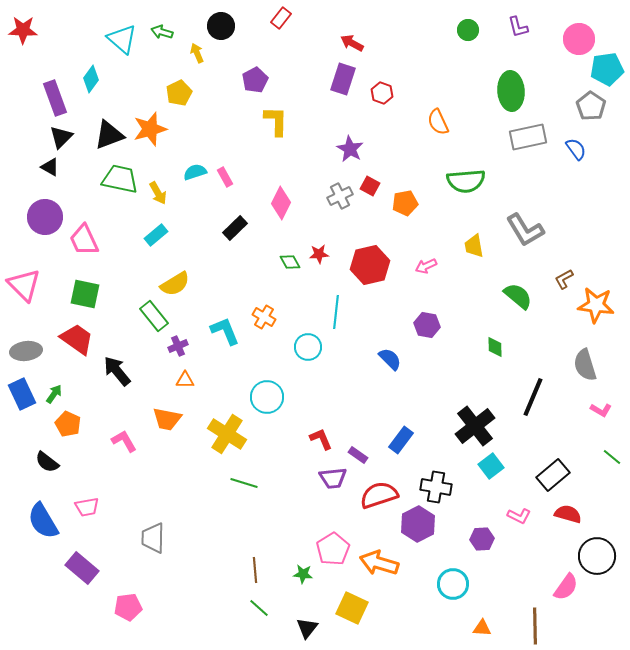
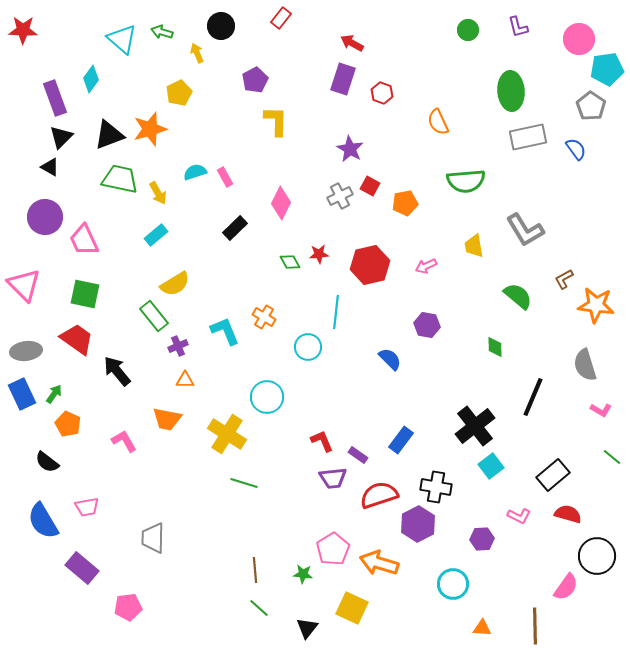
red L-shape at (321, 439): moved 1 px right, 2 px down
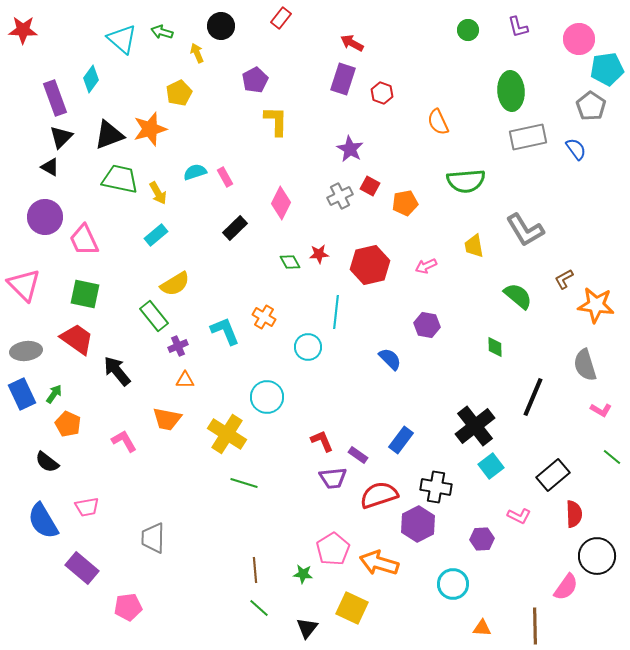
red semicircle at (568, 514): moved 6 px right; rotated 72 degrees clockwise
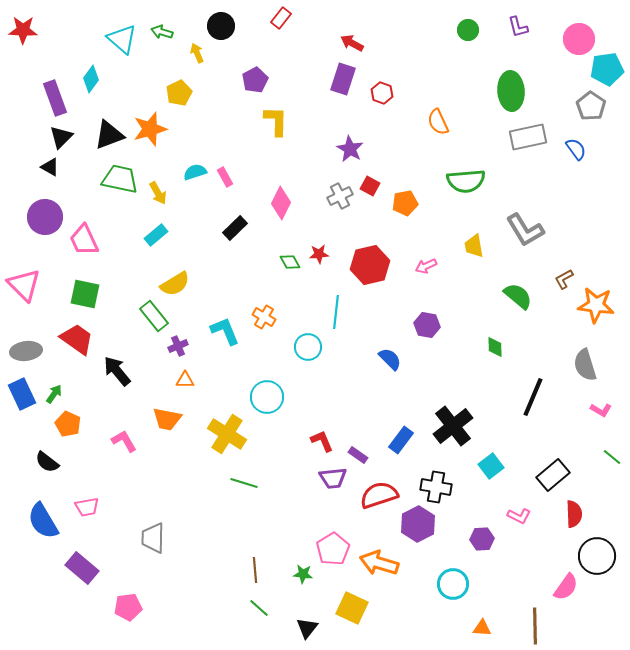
black cross at (475, 426): moved 22 px left
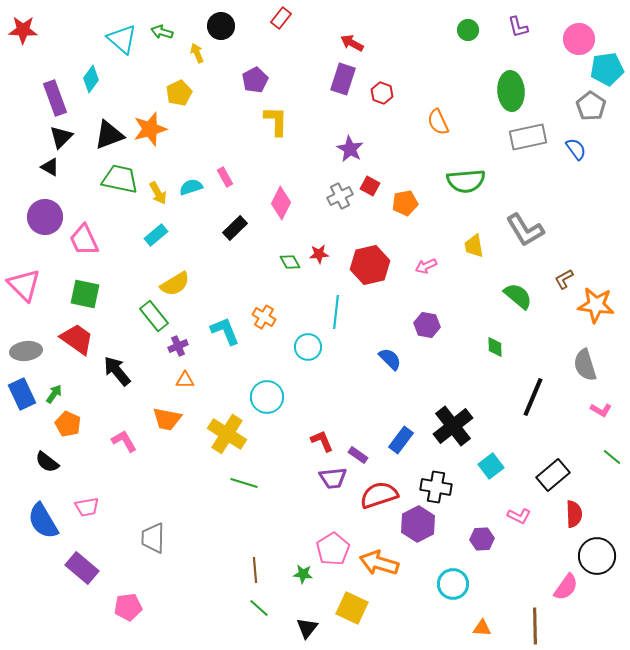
cyan semicircle at (195, 172): moved 4 px left, 15 px down
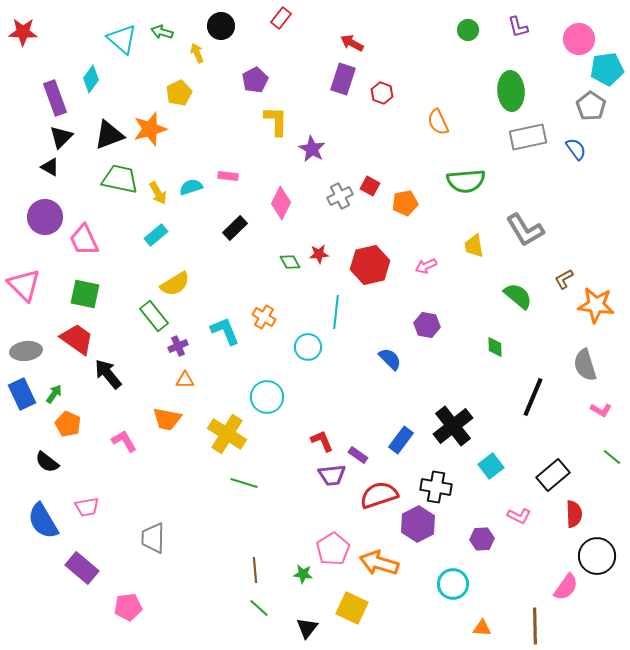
red star at (23, 30): moved 2 px down
purple star at (350, 149): moved 38 px left
pink rectangle at (225, 177): moved 3 px right, 1 px up; rotated 54 degrees counterclockwise
black arrow at (117, 371): moved 9 px left, 3 px down
purple trapezoid at (333, 478): moved 1 px left, 3 px up
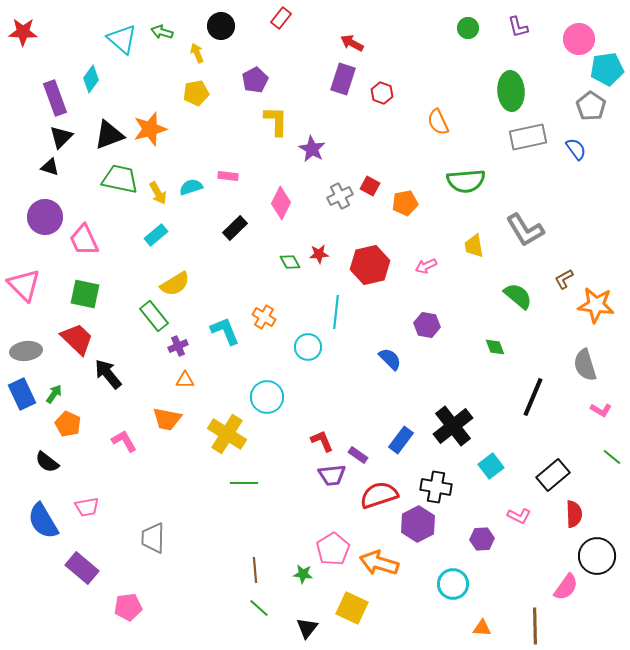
green circle at (468, 30): moved 2 px up
yellow pentagon at (179, 93): moved 17 px right; rotated 15 degrees clockwise
black triangle at (50, 167): rotated 12 degrees counterclockwise
red trapezoid at (77, 339): rotated 9 degrees clockwise
green diamond at (495, 347): rotated 20 degrees counterclockwise
green line at (244, 483): rotated 16 degrees counterclockwise
